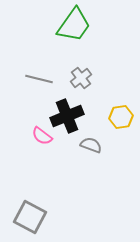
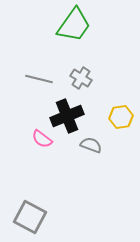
gray cross: rotated 20 degrees counterclockwise
pink semicircle: moved 3 px down
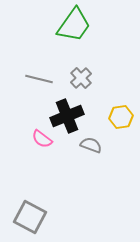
gray cross: rotated 15 degrees clockwise
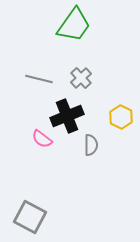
yellow hexagon: rotated 25 degrees counterclockwise
gray semicircle: rotated 70 degrees clockwise
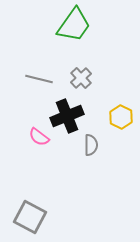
pink semicircle: moved 3 px left, 2 px up
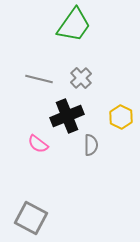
pink semicircle: moved 1 px left, 7 px down
gray square: moved 1 px right, 1 px down
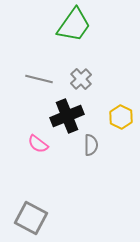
gray cross: moved 1 px down
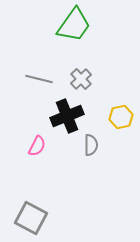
yellow hexagon: rotated 20 degrees clockwise
pink semicircle: moved 1 px left, 2 px down; rotated 100 degrees counterclockwise
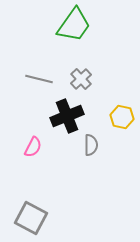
yellow hexagon: moved 1 px right; rotated 25 degrees clockwise
pink semicircle: moved 4 px left, 1 px down
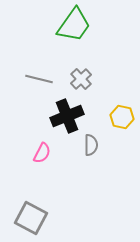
pink semicircle: moved 9 px right, 6 px down
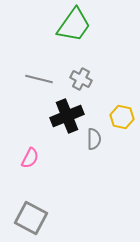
gray cross: rotated 20 degrees counterclockwise
gray semicircle: moved 3 px right, 6 px up
pink semicircle: moved 12 px left, 5 px down
